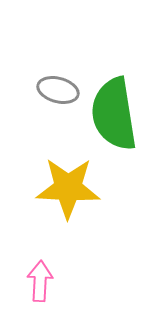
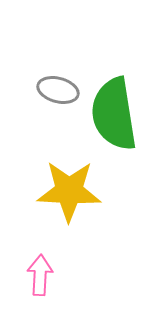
yellow star: moved 1 px right, 3 px down
pink arrow: moved 6 px up
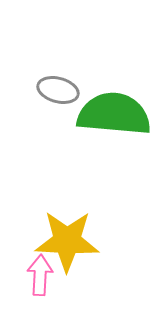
green semicircle: rotated 104 degrees clockwise
yellow star: moved 2 px left, 50 px down
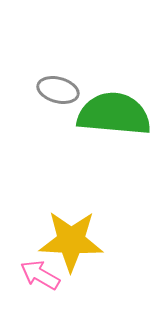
yellow star: moved 4 px right
pink arrow: rotated 63 degrees counterclockwise
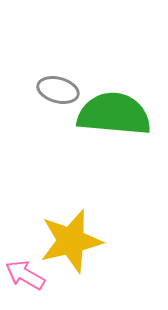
yellow star: rotated 16 degrees counterclockwise
pink arrow: moved 15 px left
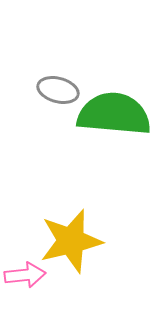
pink arrow: rotated 144 degrees clockwise
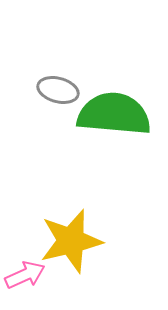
pink arrow: rotated 18 degrees counterclockwise
